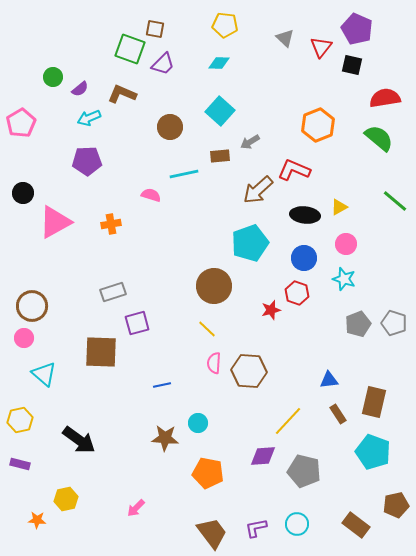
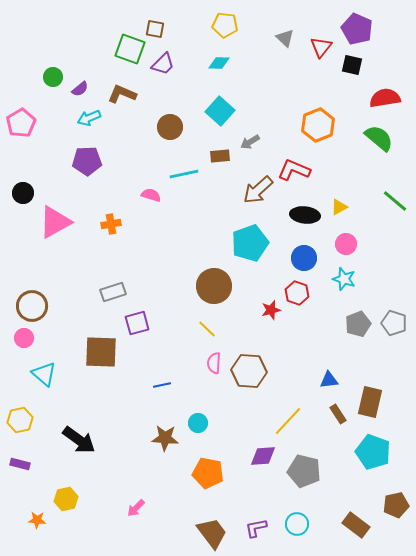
brown rectangle at (374, 402): moved 4 px left
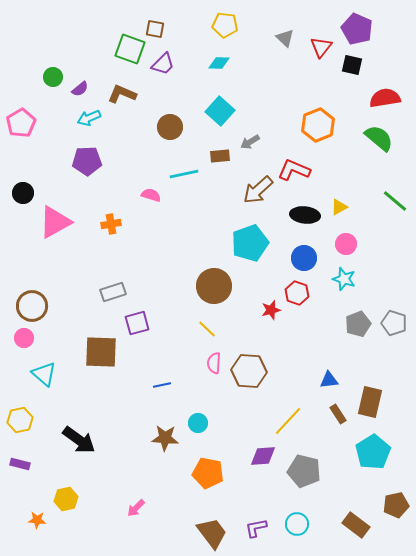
cyan pentagon at (373, 452): rotated 20 degrees clockwise
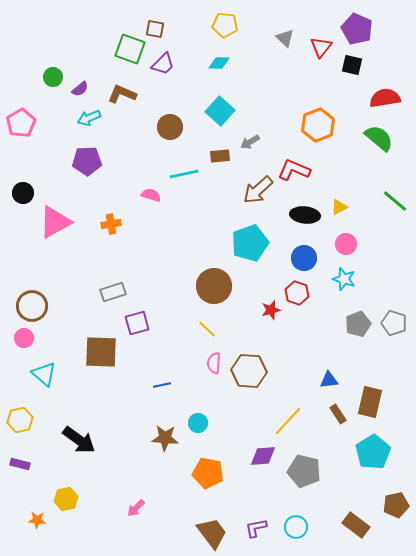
cyan circle at (297, 524): moved 1 px left, 3 px down
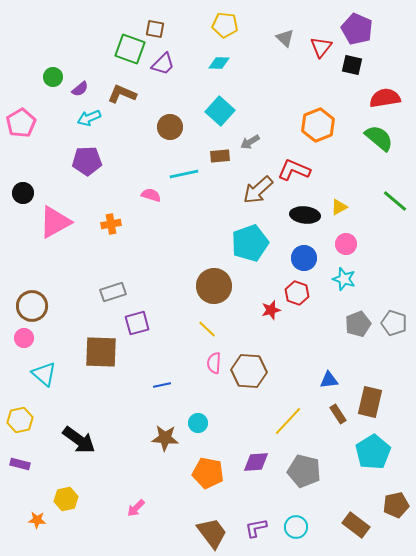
purple diamond at (263, 456): moved 7 px left, 6 px down
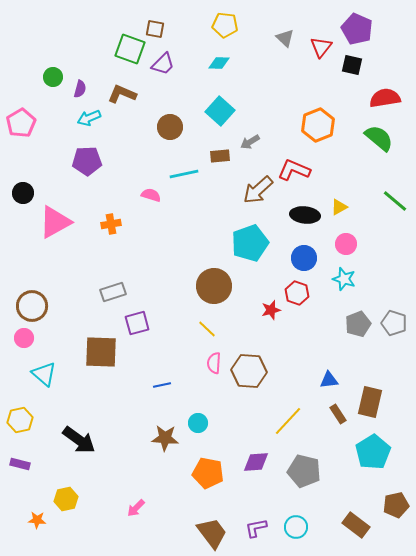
purple semicircle at (80, 89): rotated 36 degrees counterclockwise
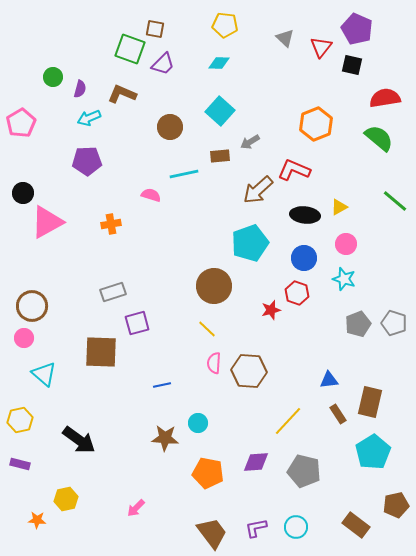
orange hexagon at (318, 125): moved 2 px left, 1 px up
pink triangle at (55, 222): moved 8 px left
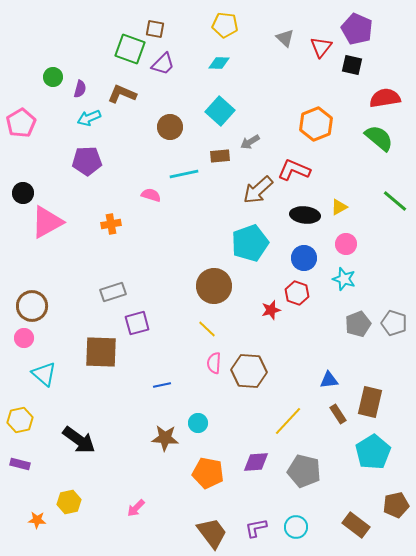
yellow hexagon at (66, 499): moved 3 px right, 3 px down
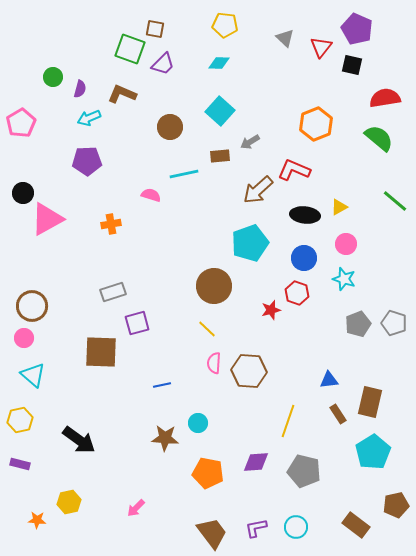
pink triangle at (47, 222): moved 3 px up
cyan triangle at (44, 374): moved 11 px left, 1 px down
yellow line at (288, 421): rotated 24 degrees counterclockwise
